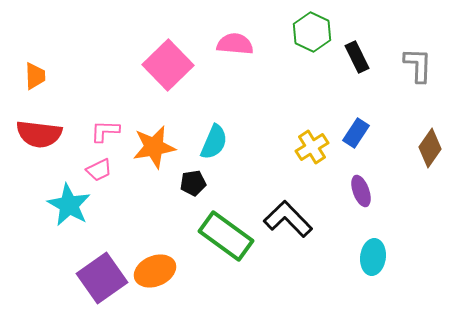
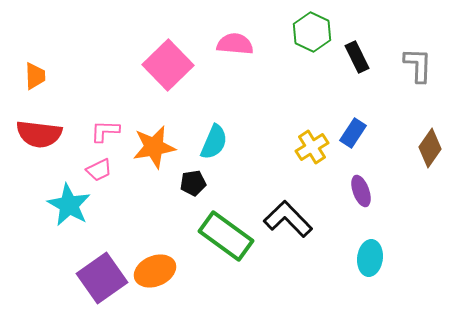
blue rectangle: moved 3 px left
cyan ellipse: moved 3 px left, 1 px down
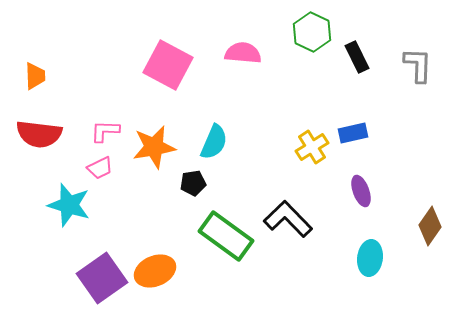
pink semicircle: moved 8 px right, 9 px down
pink square: rotated 18 degrees counterclockwise
blue rectangle: rotated 44 degrees clockwise
brown diamond: moved 78 px down
pink trapezoid: moved 1 px right, 2 px up
cyan star: rotated 12 degrees counterclockwise
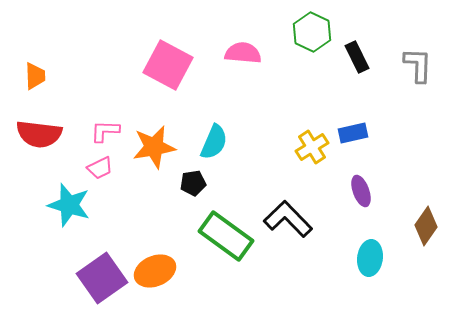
brown diamond: moved 4 px left
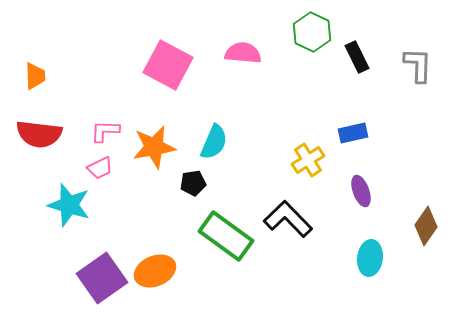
yellow cross: moved 4 px left, 13 px down
